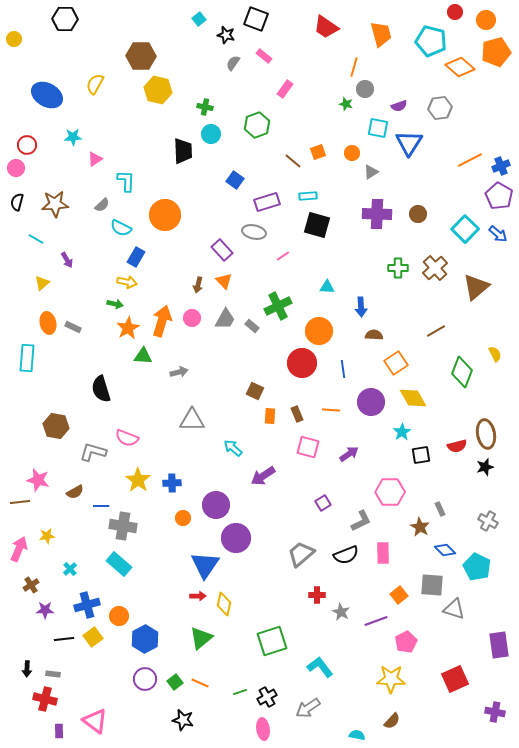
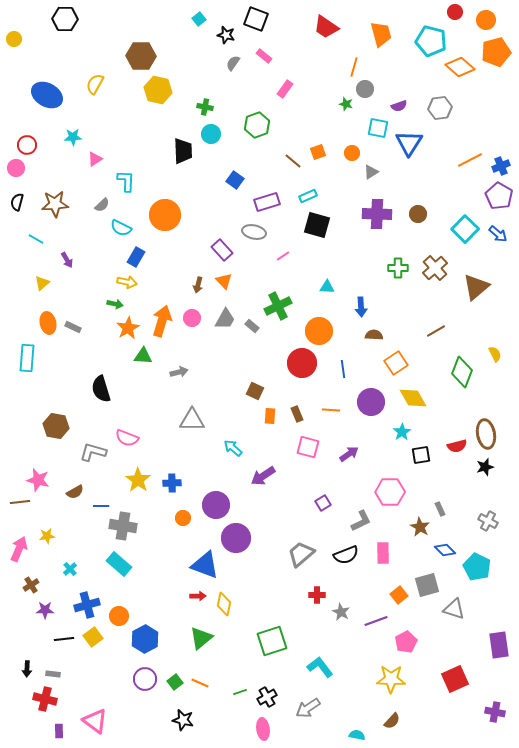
cyan rectangle at (308, 196): rotated 18 degrees counterclockwise
blue triangle at (205, 565): rotated 44 degrees counterclockwise
gray square at (432, 585): moved 5 px left; rotated 20 degrees counterclockwise
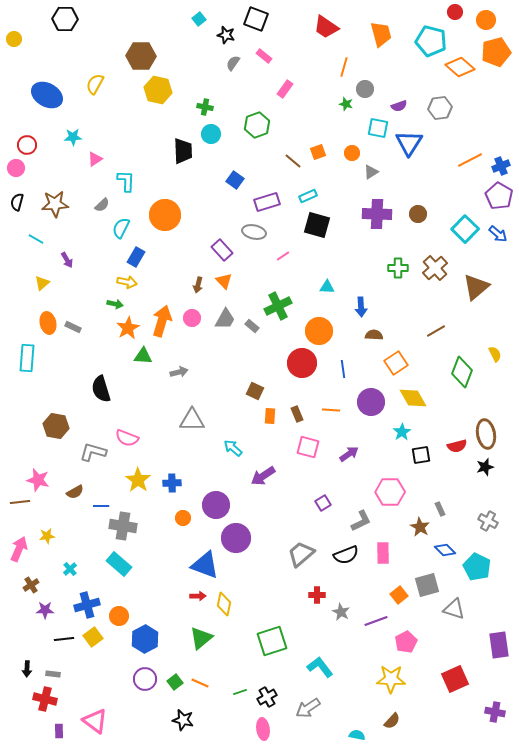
orange line at (354, 67): moved 10 px left
cyan semicircle at (121, 228): rotated 90 degrees clockwise
